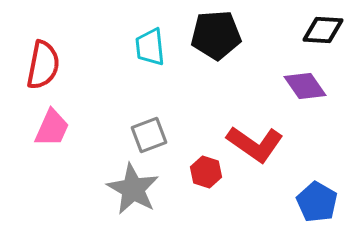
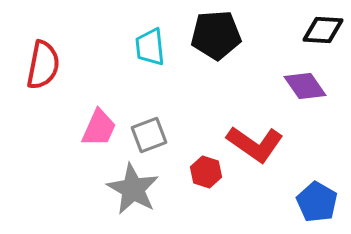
pink trapezoid: moved 47 px right
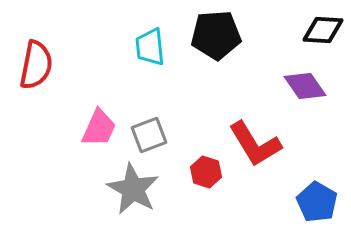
red semicircle: moved 7 px left
red L-shape: rotated 24 degrees clockwise
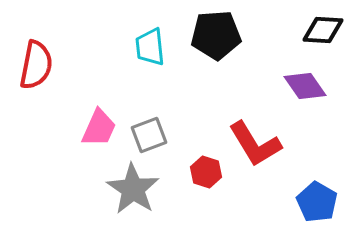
gray star: rotated 4 degrees clockwise
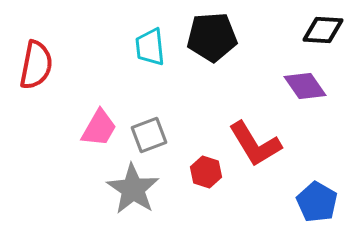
black pentagon: moved 4 px left, 2 px down
pink trapezoid: rotated 6 degrees clockwise
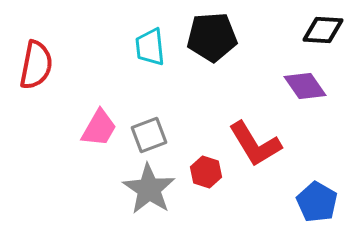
gray star: moved 16 px right
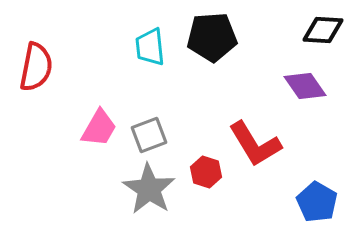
red semicircle: moved 2 px down
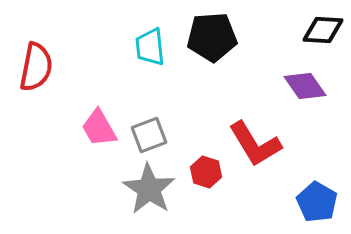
pink trapezoid: rotated 120 degrees clockwise
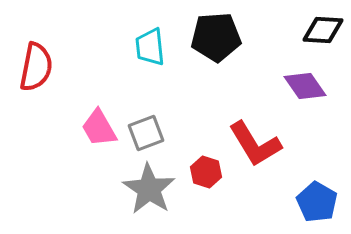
black pentagon: moved 4 px right
gray square: moved 3 px left, 2 px up
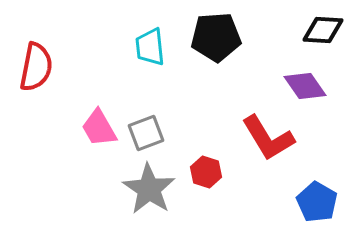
red L-shape: moved 13 px right, 6 px up
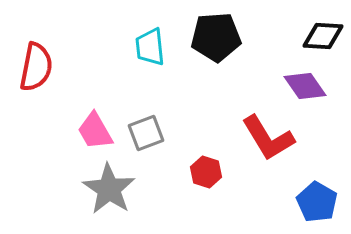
black diamond: moved 6 px down
pink trapezoid: moved 4 px left, 3 px down
gray star: moved 40 px left
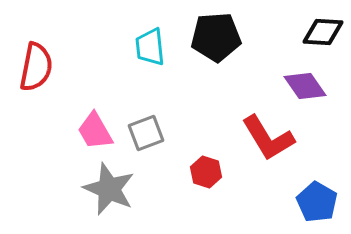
black diamond: moved 4 px up
gray star: rotated 10 degrees counterclockwise
